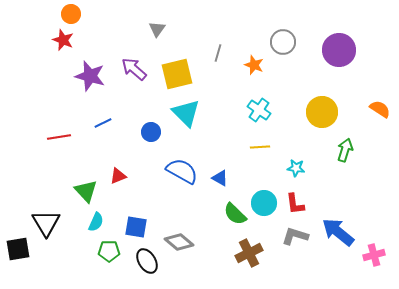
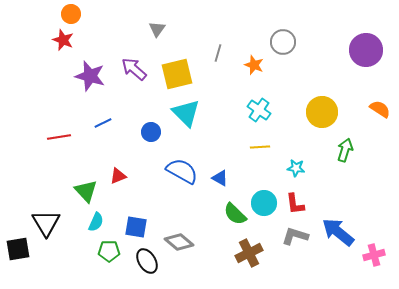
purple circle: moved 27 px right
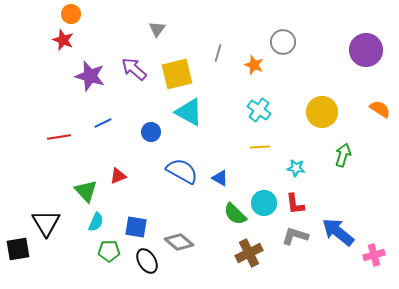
cyan triangle: moved 3 px right, 1 px up; rotated 16 degrees counterclockwise
green arrow: moved 2 px left, 5 px down
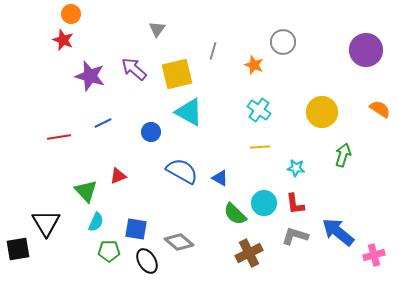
gray line: moved 5 px left, 2 px up
blue square: moved 2 px down
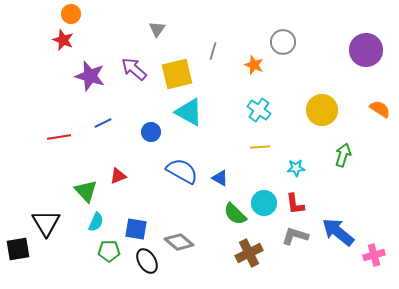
yellow circle: moved 2 px up
cyan star: rotated 12 degrees counterclockwise
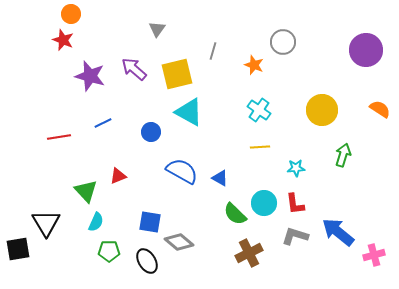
blue square: moved 14 px right, 7 px up
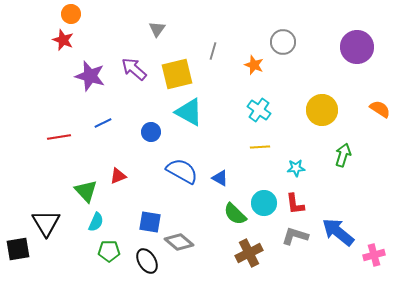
purple circle: moved 9 px left, 3 px up
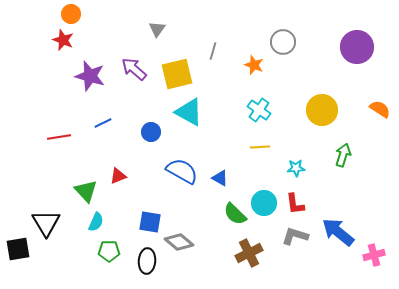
black ellipse: rotated 35 degrees clockwise
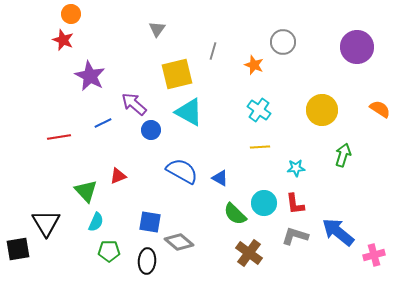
purple arrow: moved 35 px down
purple star: rotated 12 degrees clockwise
blue circle: moved 2 px up
brown cross: rotated 28 degrees counterclockwise
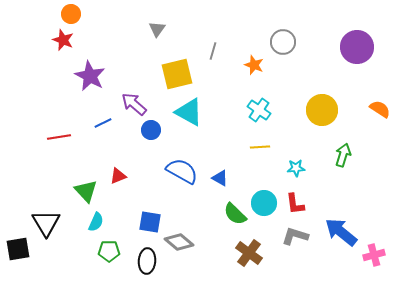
blue arrow: moved 3 px right
